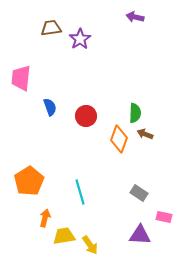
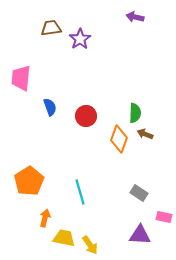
yellow trapezoid: moved 2 px down; rotated 20 degrees clockwise
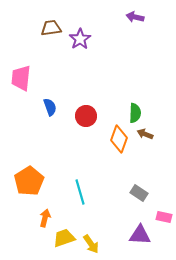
yellow trapezoid: rotated 30 degrees counterclockwise
yellow arrow: moved 1 px right, 1 px up
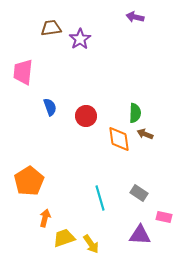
pink trapezoid: moved 2 px right, 6 px up
orange diamond: rotated 28 degrees counterclockwise
cyan line: moved 20 px right, 6 px down
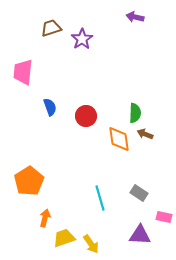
brown trapezoid: rotated 10 degrees counterclockwise
purple star: moved 2 px right
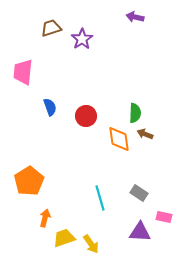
purple triangle: moved 3 px up
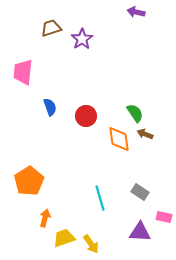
purple arrow: moved 1 px right, 5 px up
green semicircle: rotated 36 degrees counterclockwise
gray rectangle: moved 1 px right, 1 px up
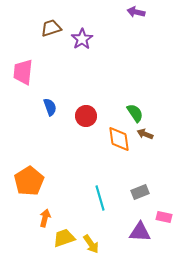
gray rectangle: rotated 54 degrees counterclockwise
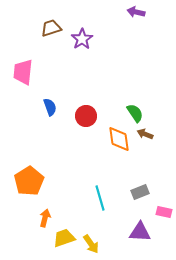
pink rectangle: moved 5 px up
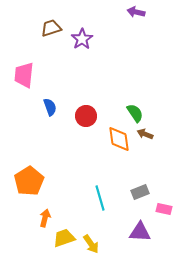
pink trapezoid: moved 1 px right, 3 px down
pink rectangle: moved 3 px up
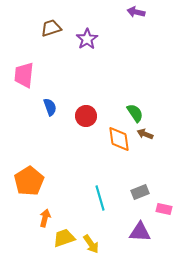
purple star: moved 5 px right
